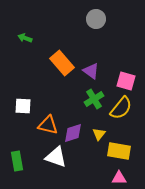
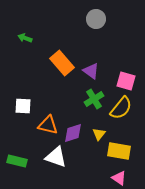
green rectangle: rotated 66 degrees counterclockwise
pink triangle: rotated 35 degrees clockwise
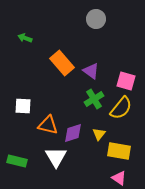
white triangle: rotated 40 degrees clockwise
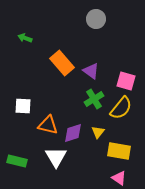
yellow triangle: moved 1 px left, 2 px up
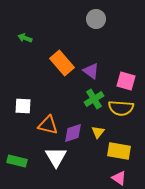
yellow semicircle: rotated 55 degrees clockwise
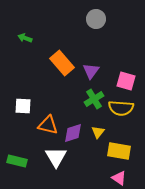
purple triangle: rotated 30 degrees clockwise
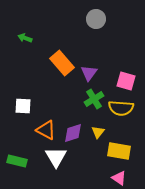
purple triangle: moved 2 px left, 2 px down
orange triangle: moved 2 px left, 5 px down; rotated 15 degrees clockwise
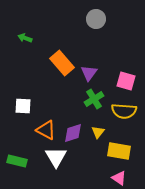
yellow semicircle: moved 3 px right, 3 px down
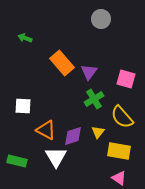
gray circle: moved 5 px right
purple triangle: moved 1 px up
pink square: moved 2 px up
yellow semicircle: moved 2 px left, 6 px down; rotated 45 degrees clockwise
purple diamond: moved 3 px down
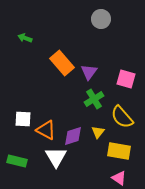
white square: moved 13 px down
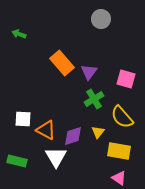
green arrow: moved 6 px left, 4 px up
